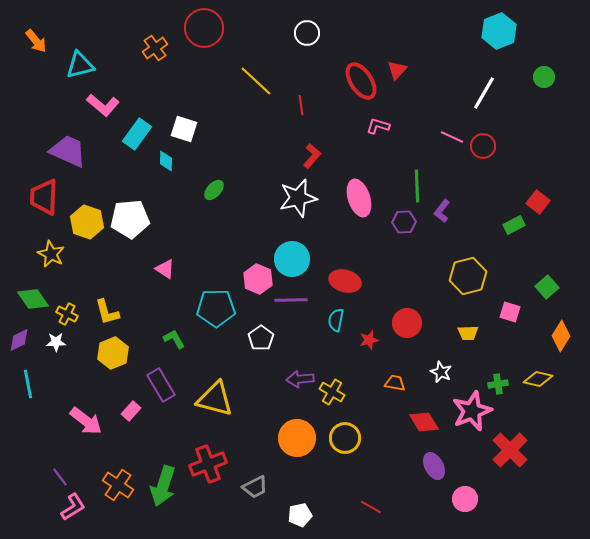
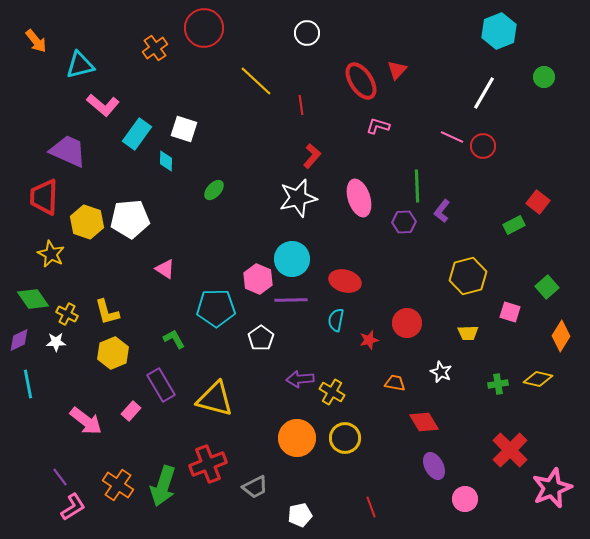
pink star at (472, 411): moved 80 px right, 77 px down
red line at (371, 507): rotated 40 degrees clockwise
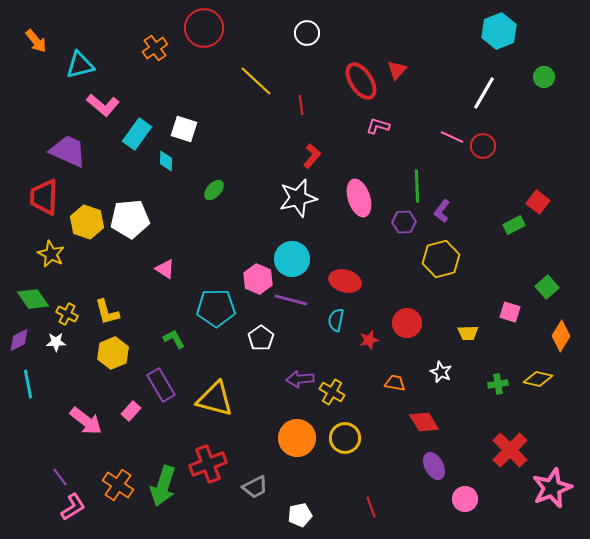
yellow hexagon at (468, 276): moved 27 px left, 17 px up
purple line at (291, 300): rotated 16 degrees clockwise
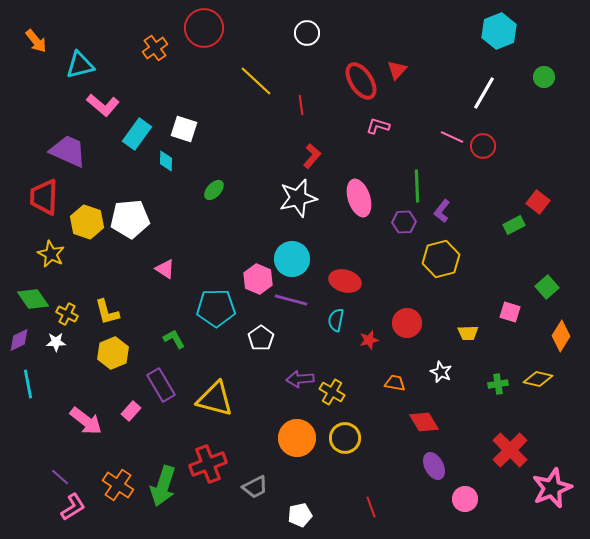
purple line at (60, 477): rotated 12 degrees counterclockwise
